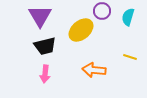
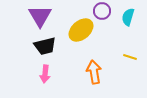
orange arrow: moved 2 px down; rotated 75 degrees clockwise
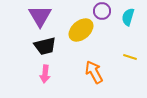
orange arrow: rotated 20 degrees counterclockwise
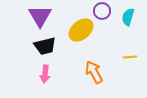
yellow line: rotated 24 degrees counterclockwise
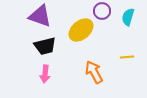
purple triangle: rotated 40 degrees counterclockwise
yellow line: moved 3 px left
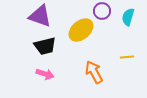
pink arrow: rotated 78 degrees counterclockwise
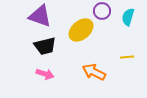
orange arrow: rotated 35 degrees counterclockwise
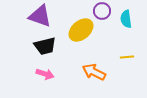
cyan semicircle: moved 2 px left, 2 px down; rotated 24 degrees counterclockwise
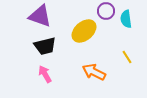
purple circle: moved 4 px right
yellow ellipse: moved 3 px right, 1 px down
yellow line: rotated 64 degrees clockwise
pink arrow: rotated 138 degrees counterclockwise
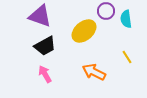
black trapezoid: rotated 15 degrees counterclockwise
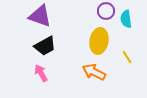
yellow ellipse: moved 15 px right, 10 px down; rotated 40 degrees counterclockwise
pink arrow: moved 4 px left, 1 px up
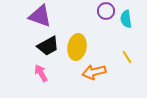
yellow ellipse: moved 22 px left, 6 px down
black trapezoid: moved 3 px right
orange arrow: rotated 40 degrees counterclockwise
